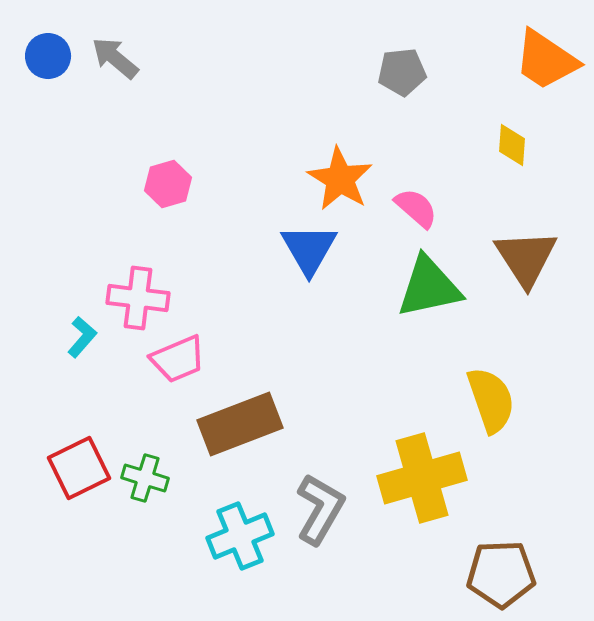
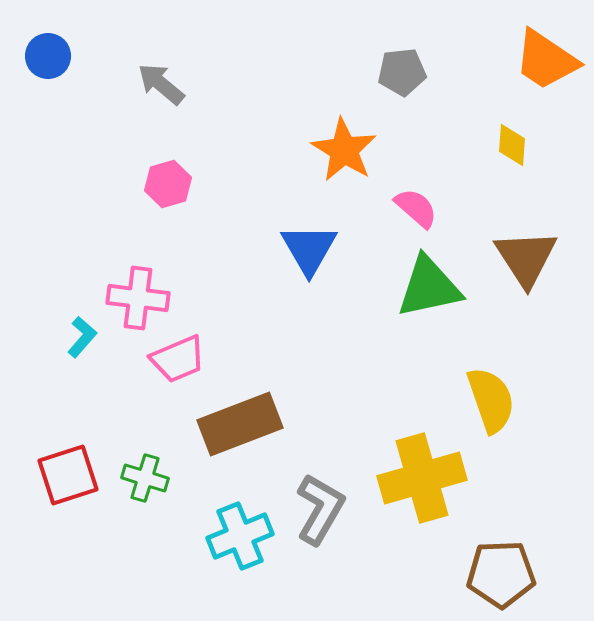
gray arrow: moved 46 px right, 26 px down
orange star: moved 4 px right, 29 px up
red square: moved 11 px left, 7 px down; rotated 8 degrees clockwise
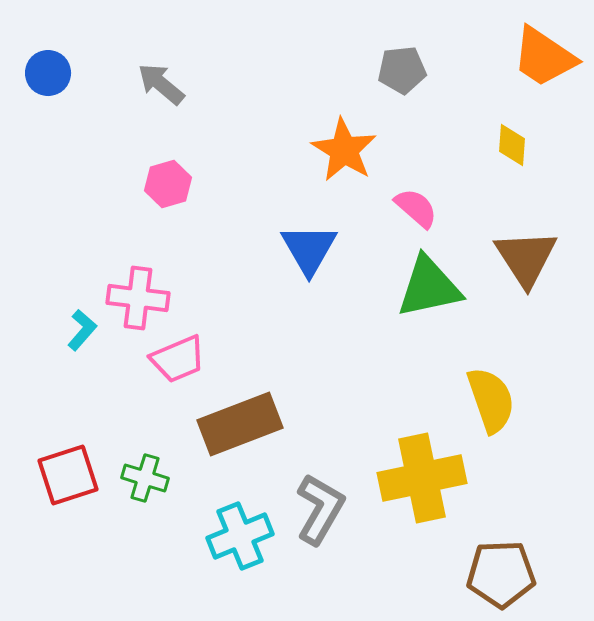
blue circle: moved 17 px down
orange trapezoid: moved 2 px left, 3 px up
gray pentagon: moved 2 px up
cyan L-shape: moved 7 px up
yellow cross: rotated 4 degrees clockwise
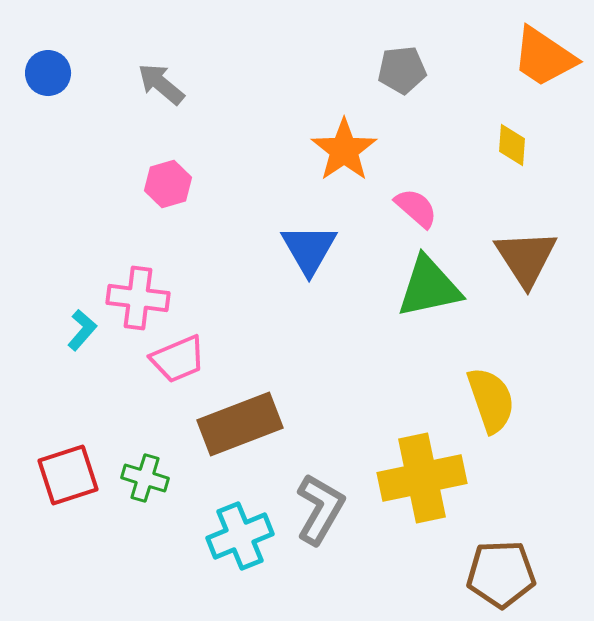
orange star: rotated 6 degrees clockwise
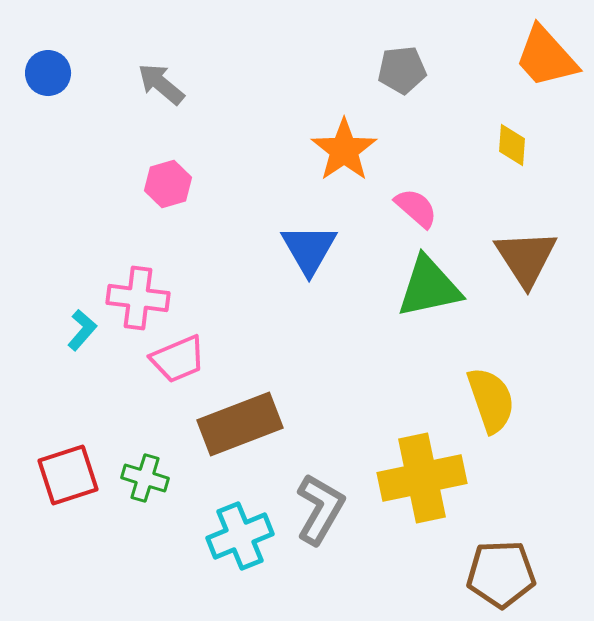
orange trapezoid: moved 2 px right; rotated 14 degrees clockwise
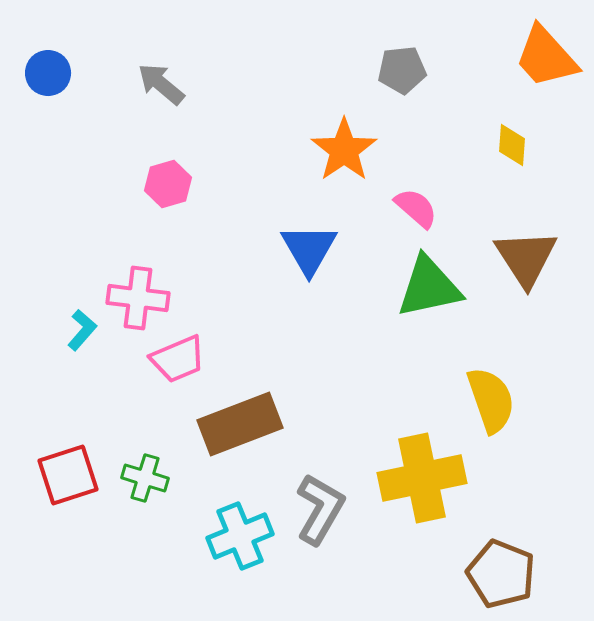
brown pentagon: rotated 24 degrees clockwise
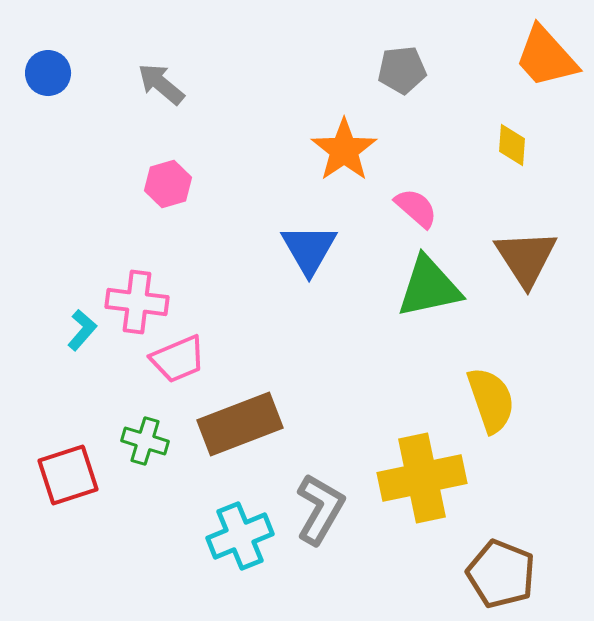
pink cross: moved 1 px left, 4 px down
green cross: moved 37 px up
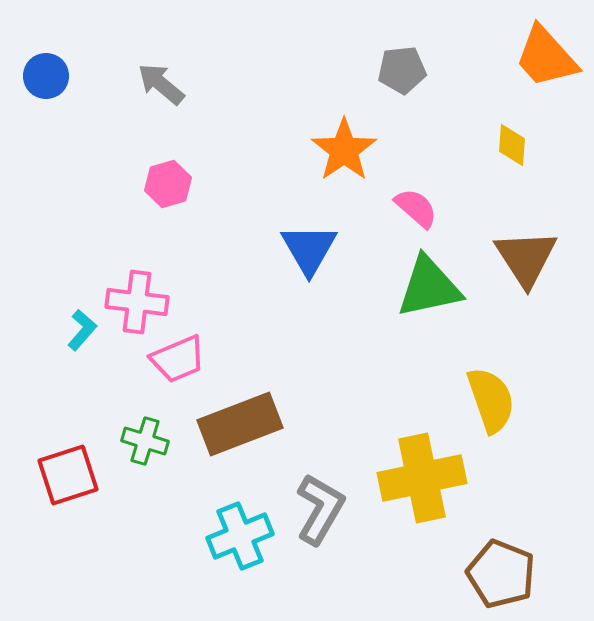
blue circle: moved 2 px left, 3 px down
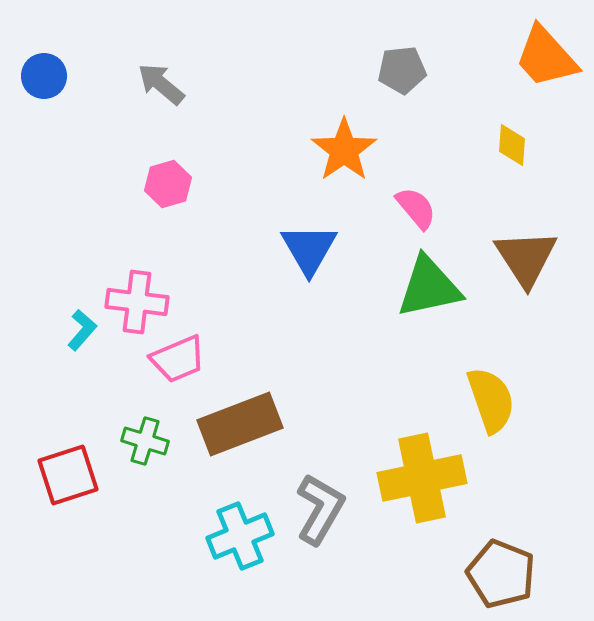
blue circle: moved 2 px left
pink semicircle: rotated 9 degrees clockwise
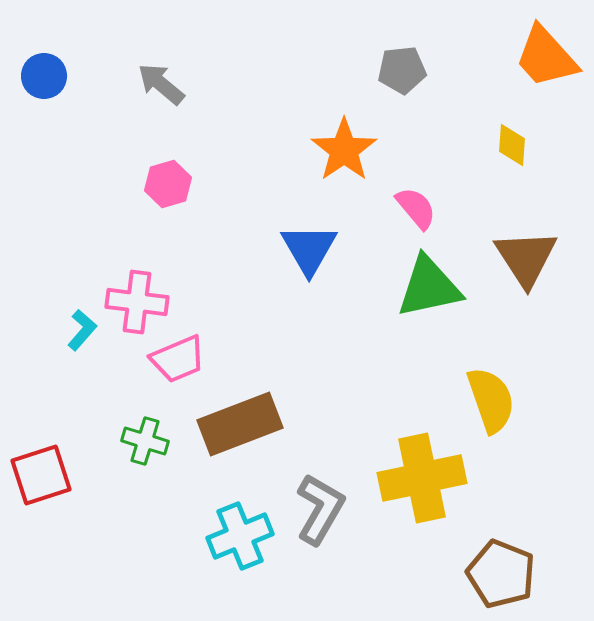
red square: moved 27 px left
